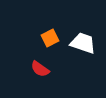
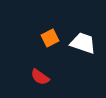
red semicircle: moved 8 px down
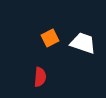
red semicircle: rotated 120 degrees counterclockwise
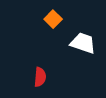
orange square: moved 3 px right, 19 px up; rotated 18 degrees counterclockwise
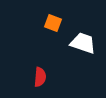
orange square: moved 4 px down; rotated 24 degrees counterclockwise
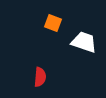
white trapezoid: moved 1 px right, 1 px up
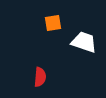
orange square: rotated 30 degrees counterclockwise
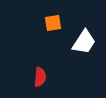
white trapezoid: rotated 104 degrees clockwise
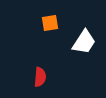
orange square: moved 3 px left
